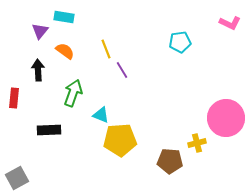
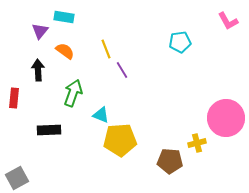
pink L-shape: moved 2 px left, 2 px up; rotated 35 degrees clockwise
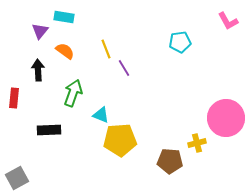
purple line: moved 2 px right, 2 px up
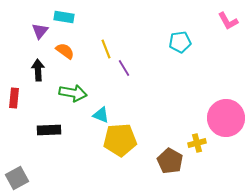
green arrow: rotated 80 degrees clockwise
brown pentagon: rotated 25 degrees clockwise
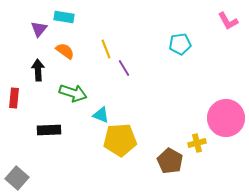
purple triangle: moved 1 px left, 2 px up
cyan pentagon: moved 2 px down
green arrow: rotated 8 degrees clockwise
gray square: rotated 20 degrees counterclockwise
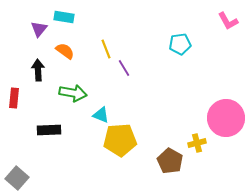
green arrow: rotated 8 degrees counterclockwise
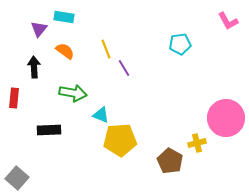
black arrow: moved 4 px left, 3 px up
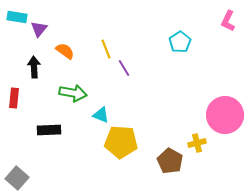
cyan rectangle: moved 47 px left
pink L-shape: rotated 55 degrees clockwise
cyan pentagon: moved 2 px up; rotated 25 degrees counterclockwise
pink circle: moved 1 px left, 3 px up
yellow pentagon: moved 1 px right, 2 px down; rotated 8 degrees clockwise
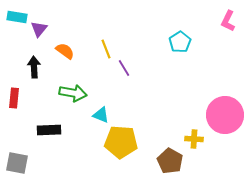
yellow cross: moved 3 px left, 4 px up; rotated 18 degrees clockwise
gray square: moved 15 px up; rotated 30 degrees counterclockwise
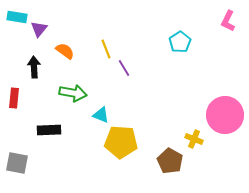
yellow cross: rotated 18 degrees clockwise
